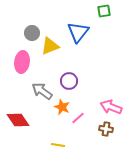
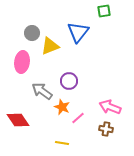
pink arrow: moved 1 px left
yellow line: moved 4 px right, 2 px up
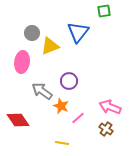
orange star: moved 1 px left, 1 px up
brown cross: rotated 24 degrees clockwise
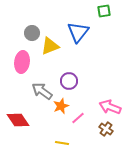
orange star: rotated 28 degrees clockwise
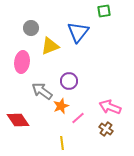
gray circle: moved 1 px left, 5 px up
yellow line: rotated 72 degrees clockwise
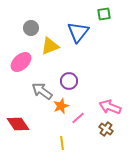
green square: moved 3 px down
pink ellipse: moved 1 px left; rotated 40 degrees clockwise
red diamond: moved 4 px down
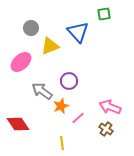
blue triangle: rotated 20 degrees counterclockwise
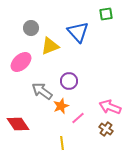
green square: moved 2 px right
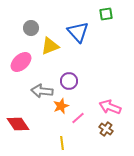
gray arrow: rotated 30 degrees counterclockwise
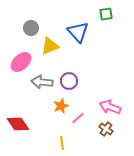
gray arrow: moved 9 px up
